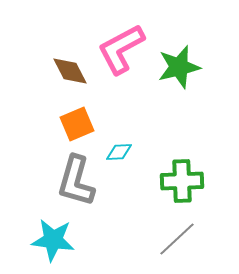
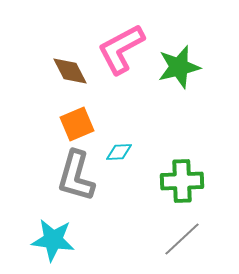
gray L-shape: moved 5 px up
gray line: moved 5 px right
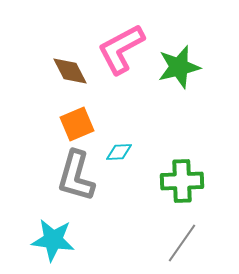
gray line: moved 4 px down; rotated 12 degrees counterclockwise
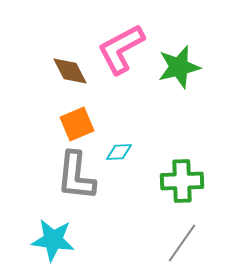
gray L-shape: rotated 10 degrees counterclockwise
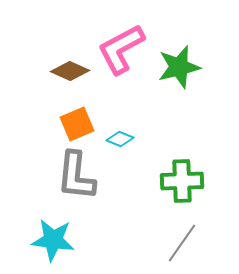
brown diamond: rotated 39 degrees counterclockwise
cyan diamond: moved 1 px right, 13 px up; rotated 24 degrees clockwise
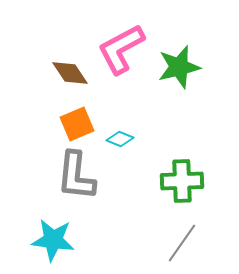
brown diamond: moved 2 px down; rotated 33 degrees clockwise
